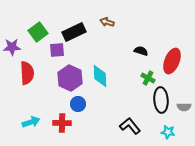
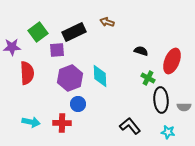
purple hexagon: rotated 15 degrees clockwise
cyan arrow: rotated 30 degrees clockwise
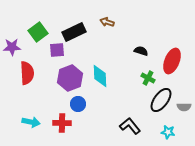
black ellipse: rotated 40 degrees clockwise
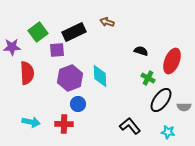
red cross: moved 2 px right, 1 px down
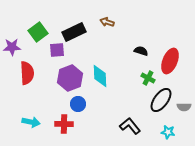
red ellipse: moved 2 px left
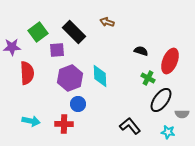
black rectangle: rotated 70 degrees clockwise
gray semicircle: moved 2 px left, 7 px down
cyan arrow: moved 1 px up
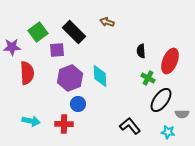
black semicircle: rotated 112 degrees counterclockwise
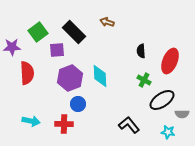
green cross: moved 4 px left, 2 px down
black ellipse: moved 1 px right; rotated 20 degrees clockwise
black L-shape: moved 1 px left, 1 px up
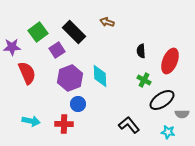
purple square: rotated 28 degrees counterclockwise
red semicircle: rotated 20 degrees counterclockwise
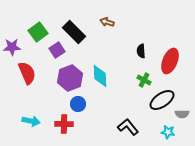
black L-shape: moved 1 px left, 2 px down
